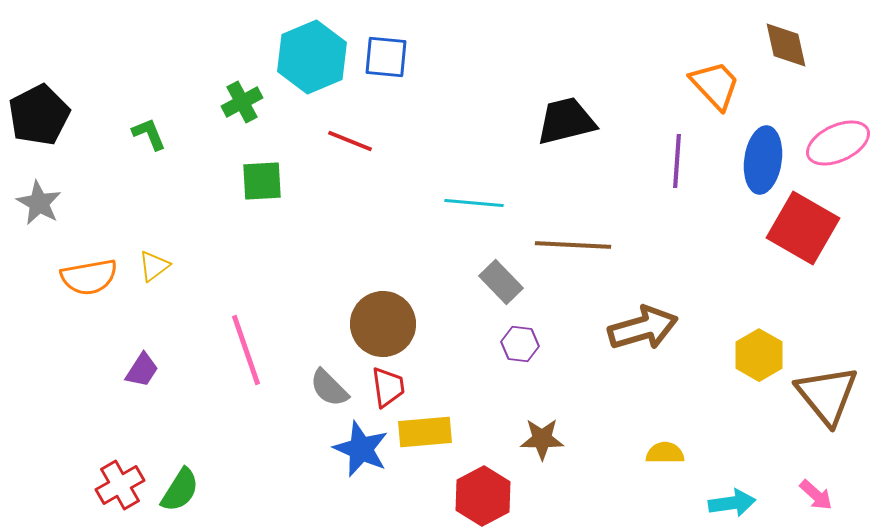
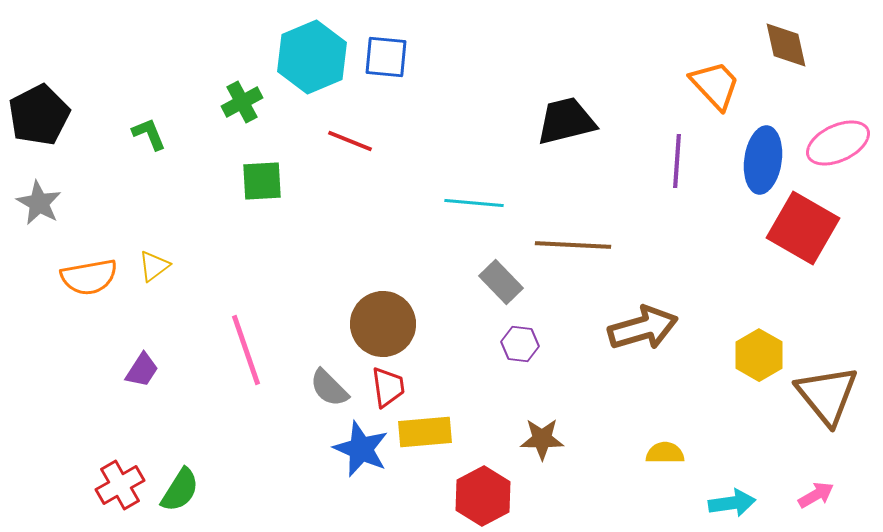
pink arrow: rotated 72 degrees counterclockwise
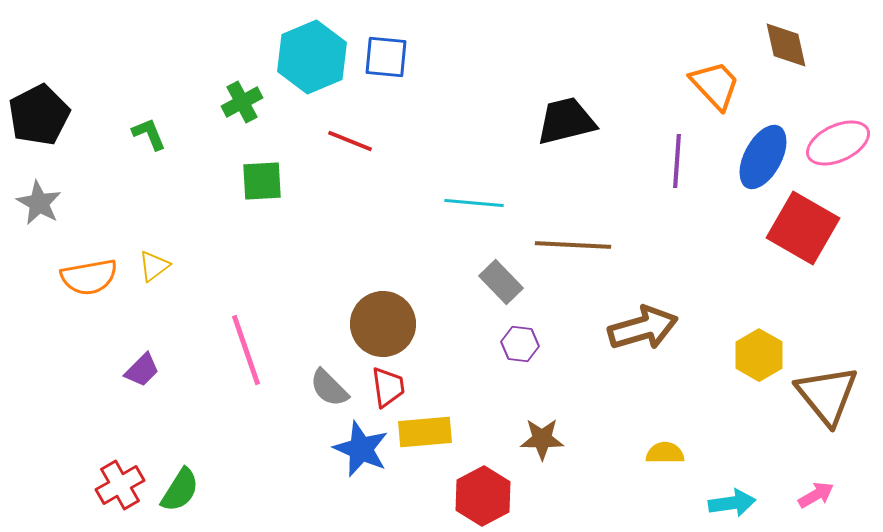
blue ellipse: moved 3 px up; rotated 20 degrees clockwise
purple trapezoid: rotated 12 degrees clockwise
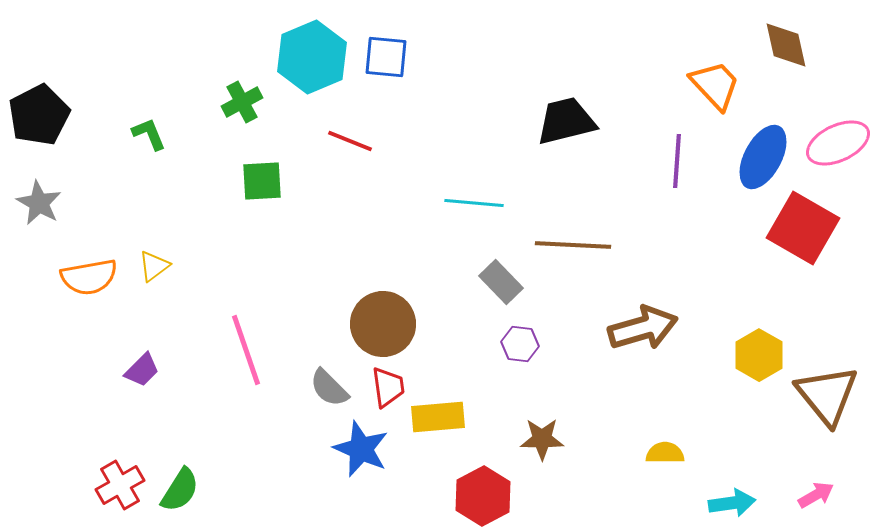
yellow rectangle: moved 13 px right, 15 px up
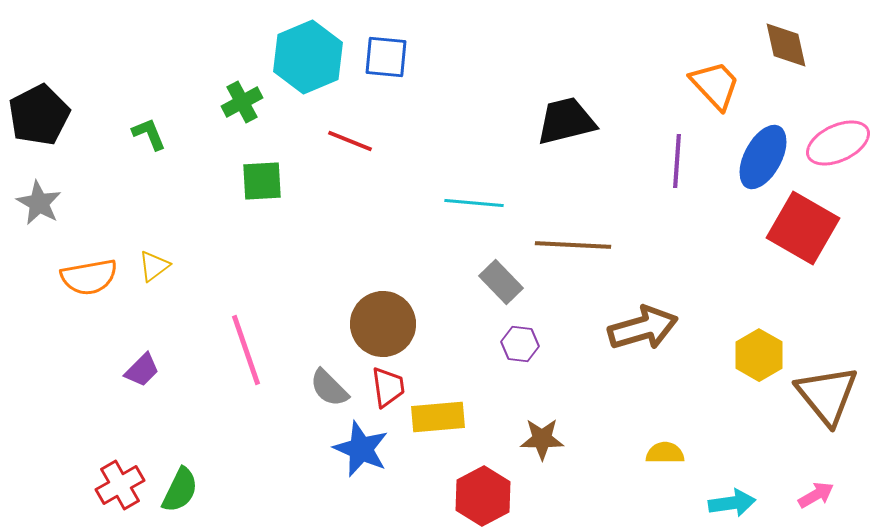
cyan hexagon: moved 4 px left
green semicircle: rotated 6 degrees counterclockwise
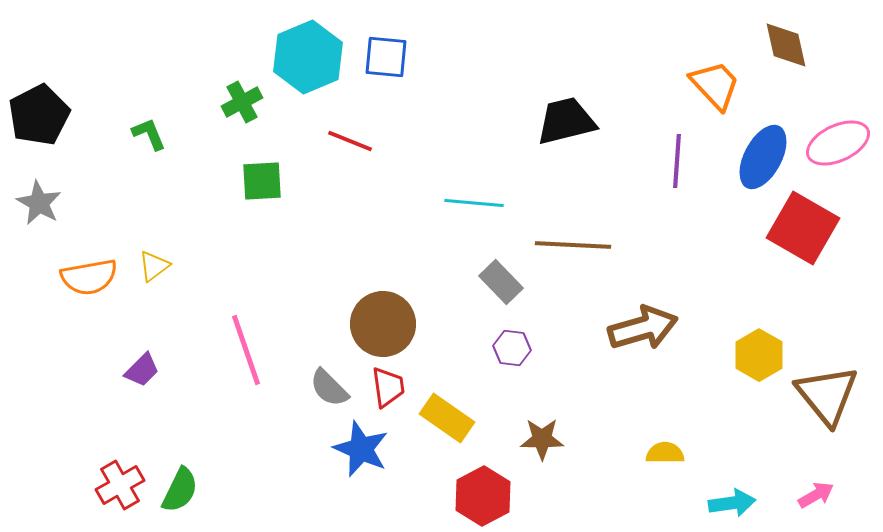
purple hexagon: moved 8 px left, 4 px down
yellow rectangle: moved 9 px right, 1 px down; rotated 40 degrees clockwise
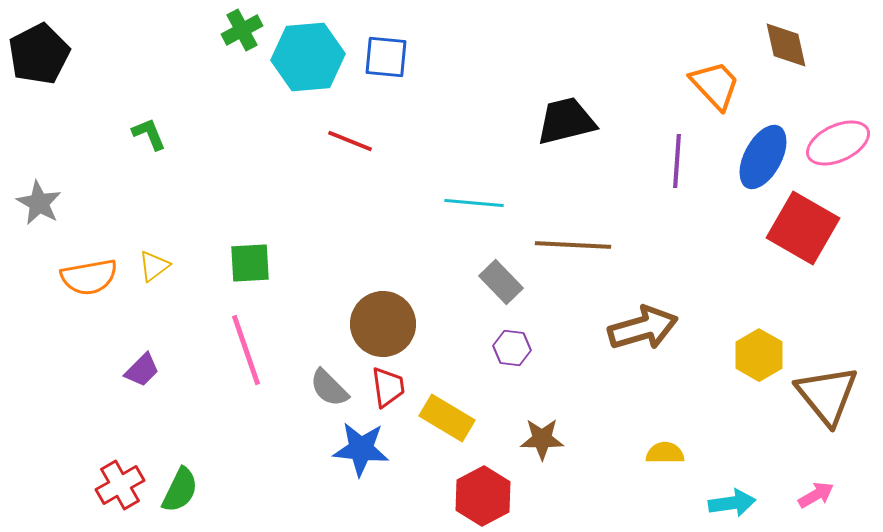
cyan hexagon: rotated 18 degrees clockwise
green cross: moved 72 px up
black pentagon: moved 61 px up
green square: moved 12 px left, 82 px down
yellow rectangle: rotated 4 degrees counterclockwise
blue star: rotated 18 degrees counterclockwise
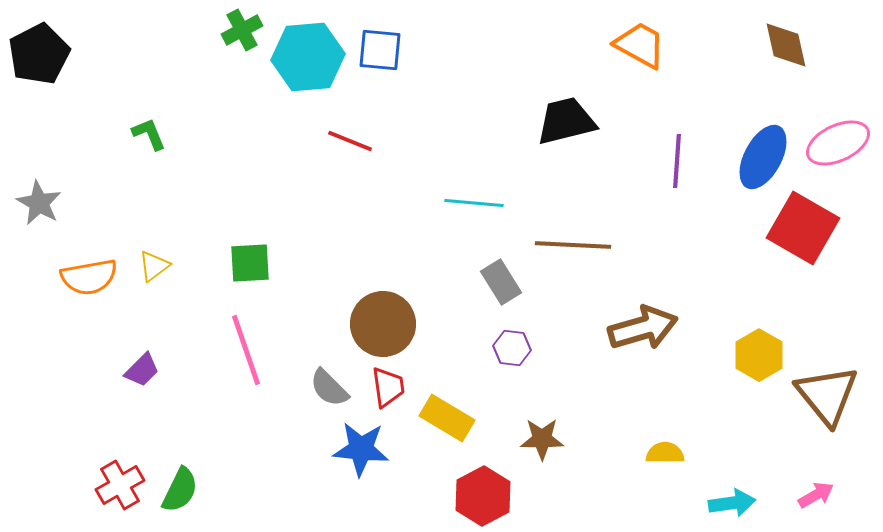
blue square: moved 6 px left, 7 px up
orange trapezoid: moved 75 px left, 40 px up; rotated 18 degrees counterclockwise
gray rectangle: rotated 12 degrees clockwise
